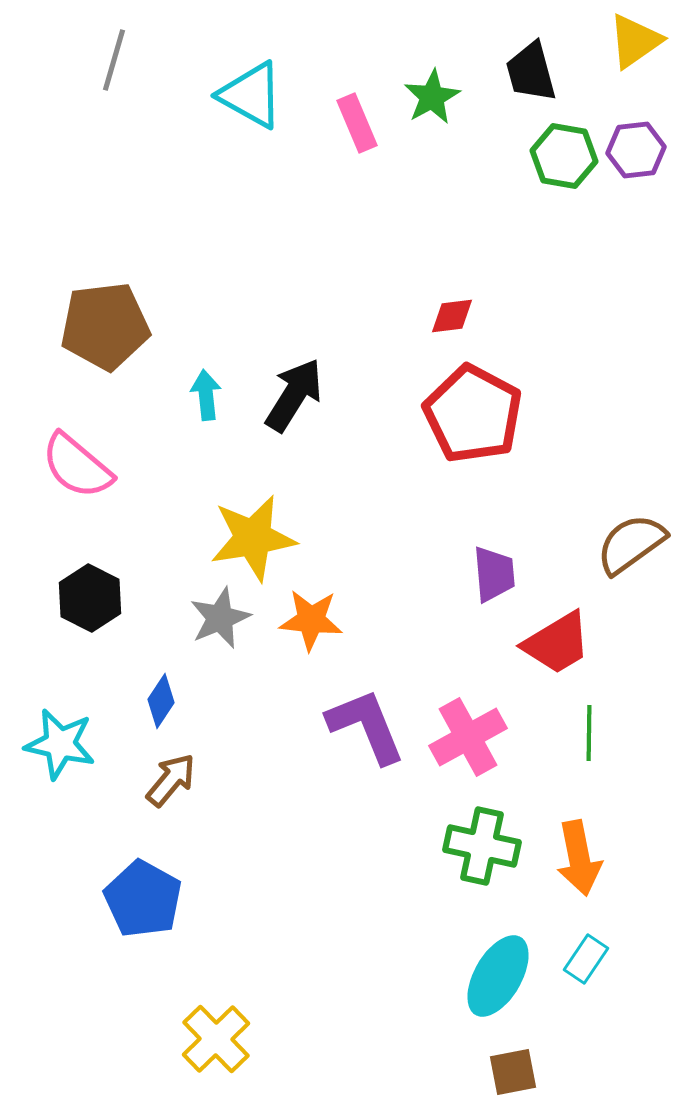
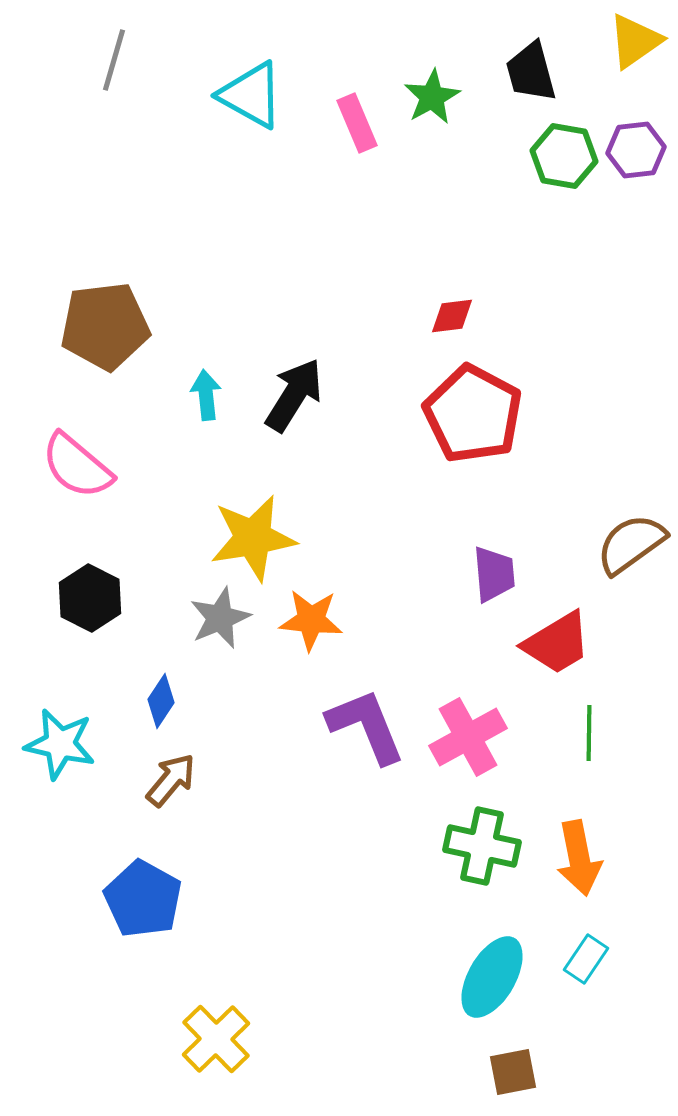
cyan ellipse: moved 6 px left, 1 px down
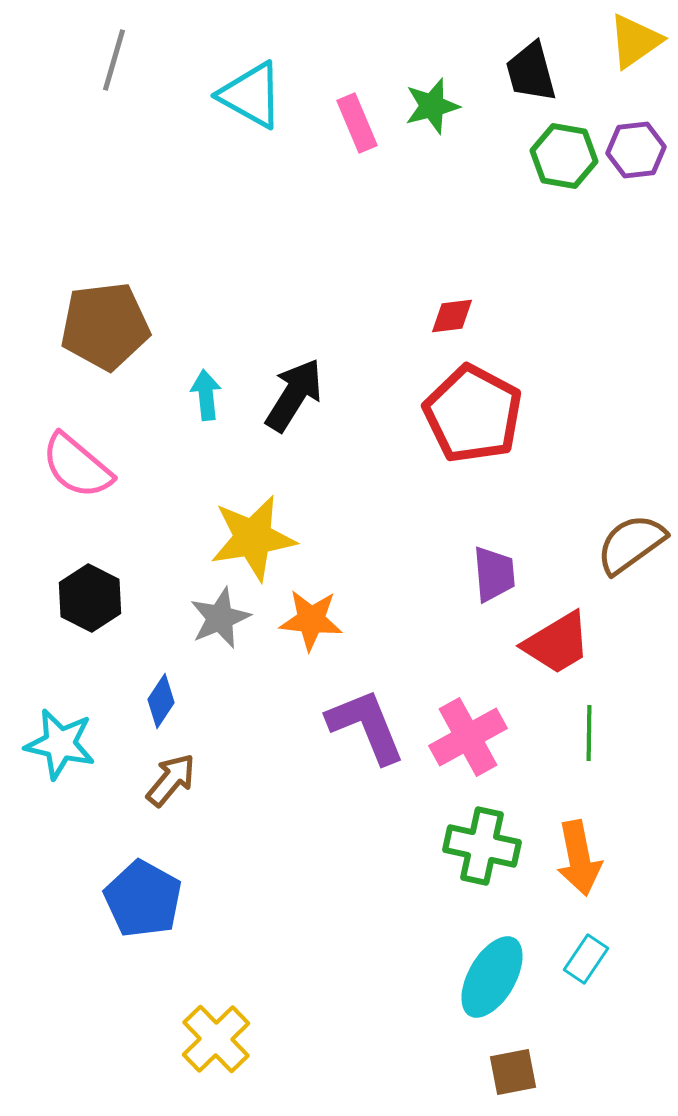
green star: moved 9 px down; rotated 14 degrees clockwise
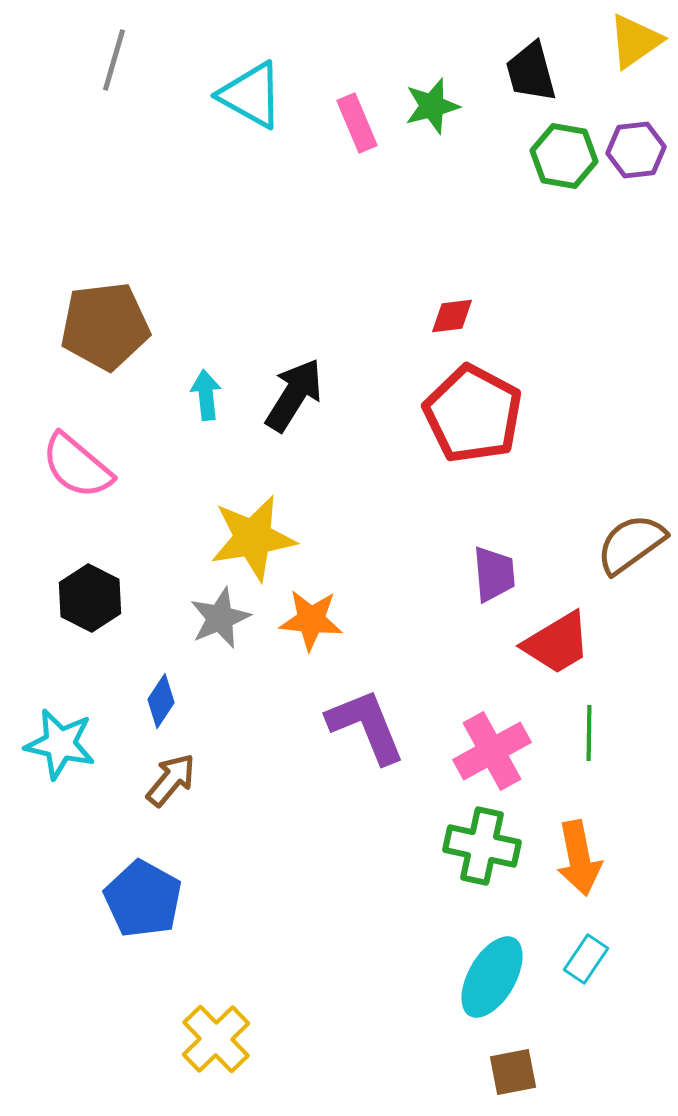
pink cross: moved 24 px right, 14 px down
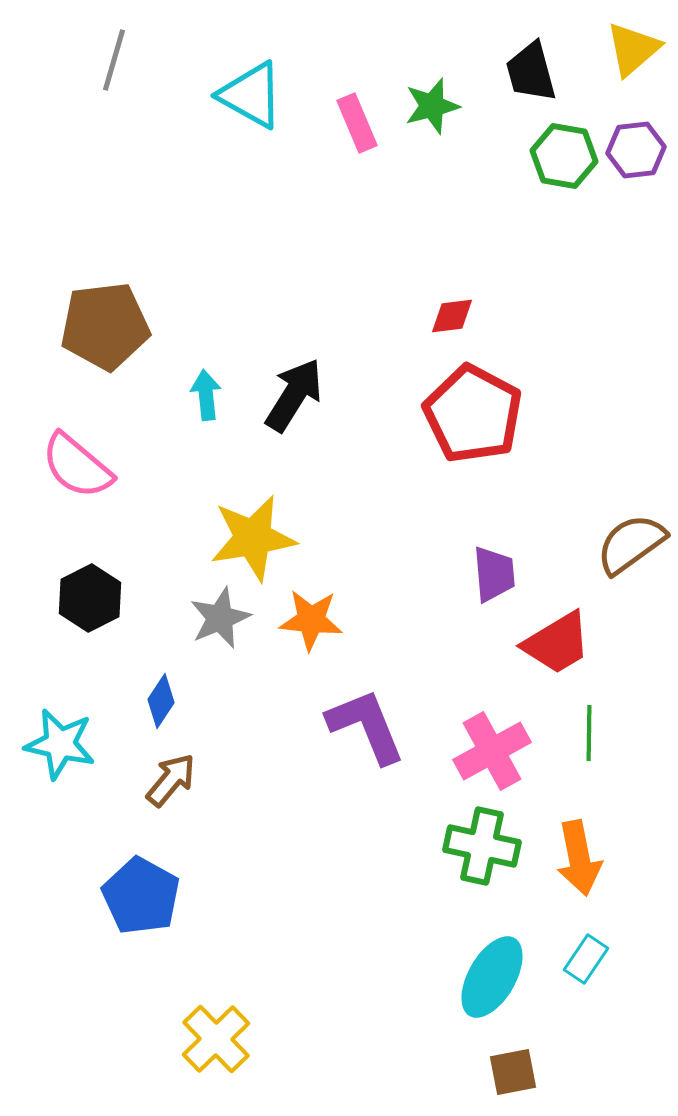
yellow triangle: moved 2 px left, 8 px down; rotated 6 degrees counterclockwise
black hexagon: rotated 6 degrees clockwise
blue pentagon: moved 2 px left, 3 px up
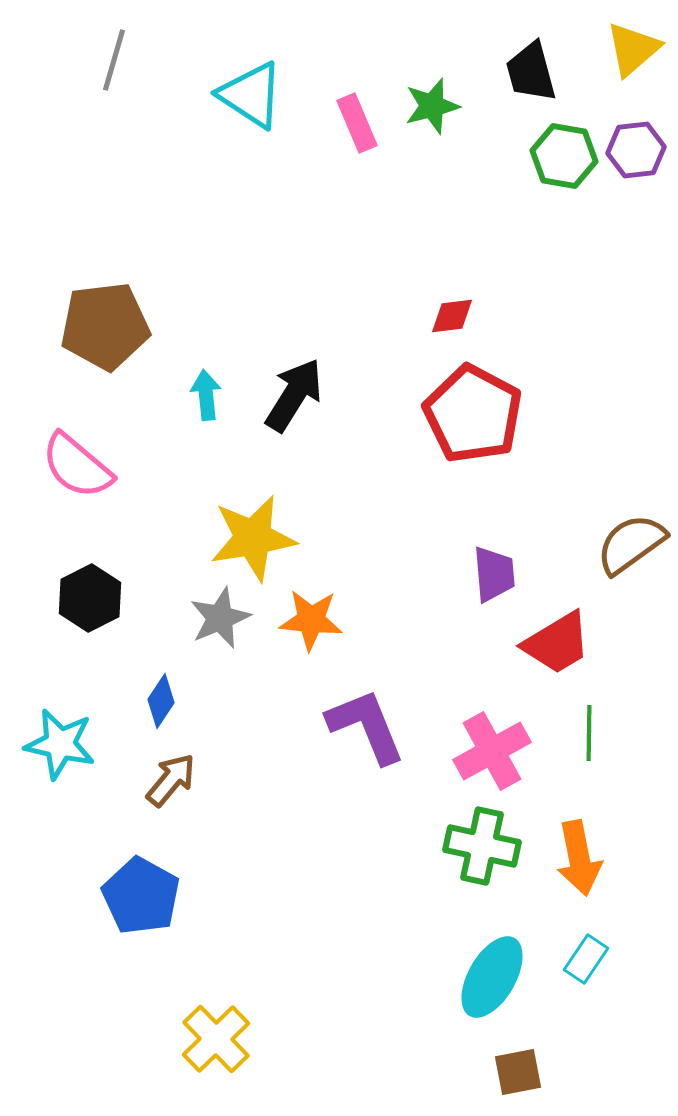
cyan triangle: rotated 4 degrees clockwise
brown square: moved 5 px right
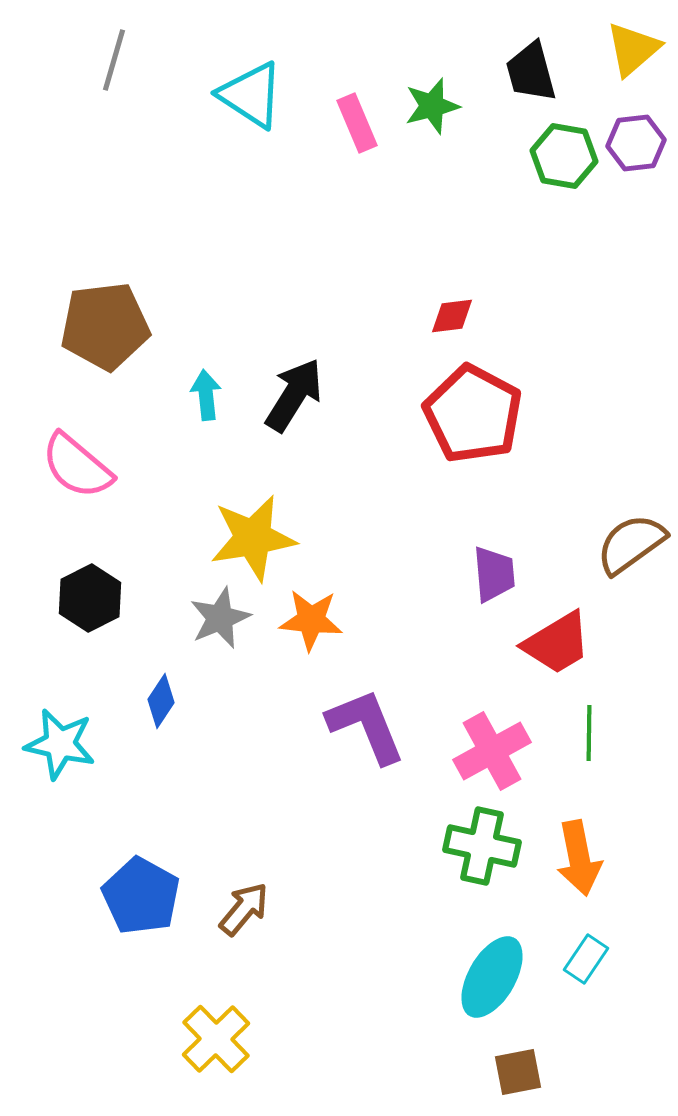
purple hexagon: moved 7 px up
brown arrow: moved 73 px right, 129 px down
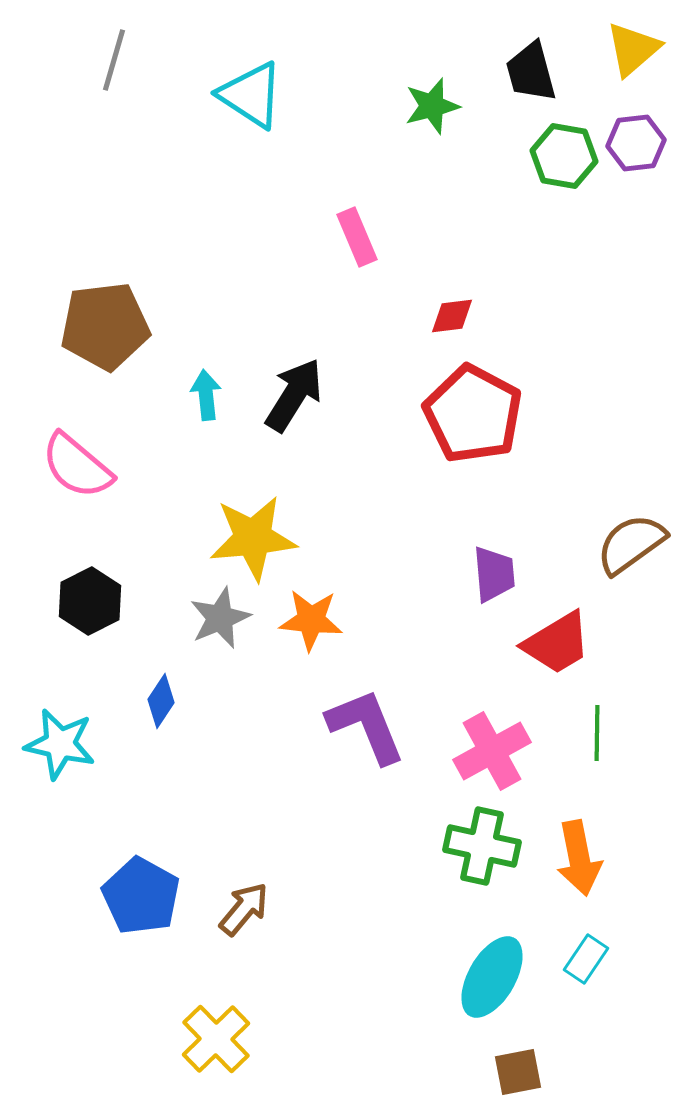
pink rectangle: moved 114 px down
yellow star: rotated 4 degrees clockwise
black hexagon: moved 3 px down
green line: moved 8 px right
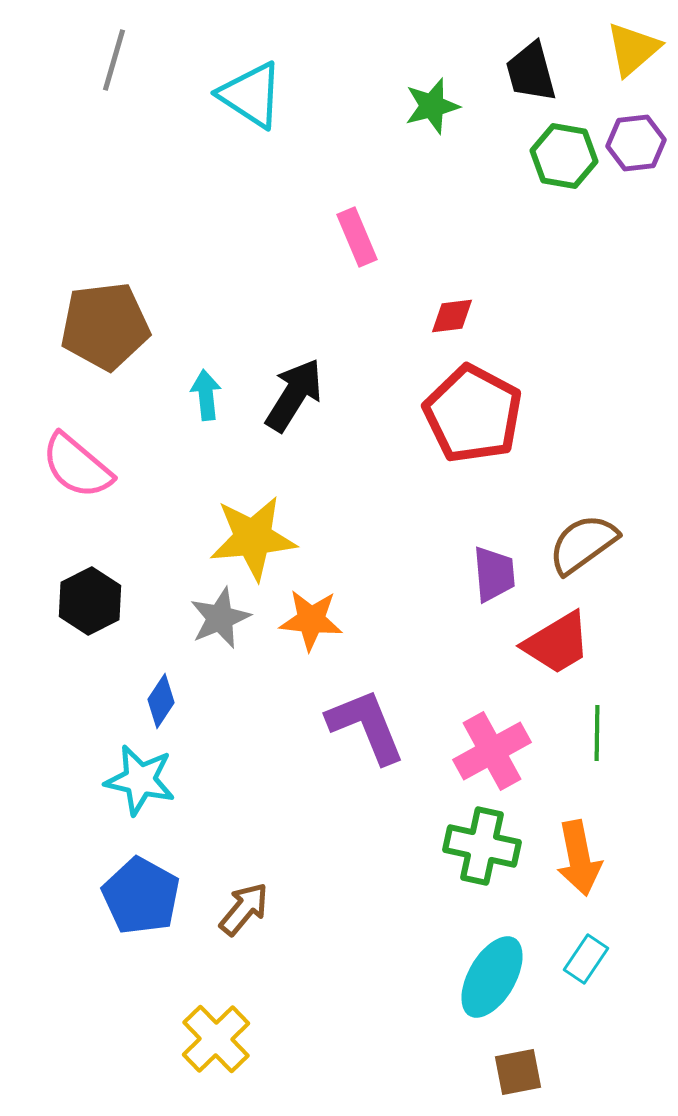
brown semicircle: moved 48 px left
cyan star: moved 80 px right, 36 px down
